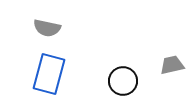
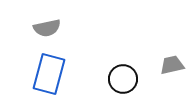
gray semicircle: rotated 24 degrees counterclockwise
black circle: moved 2 px up
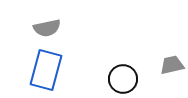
blue rectangle: moved 3 px left, 4 px up
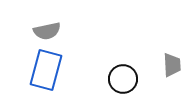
gray semicircle: moved 3 px down
gray trapezoid: rotated 100 degrees clockwise
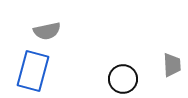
blue rectangle: moved 13 px left, 1 px down
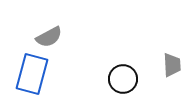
gray semicircle: moved 2 px right, 6 px down; rotated 16 degrees counterclockwise
blue rectangle: moved 1 px left, 3 px down
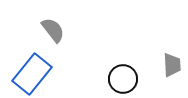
gray semicircle: moved 4 px right, 7 px up; rotated 100 degrees counterclockwise
blue rectangle: rotated 24 degrees clockwise
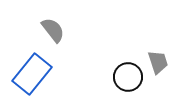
gray trapezoid: moved 14 px left, 3 px up; rotated 15 degrees counterclockwise
black circle: moved 5 px right, 2 px up
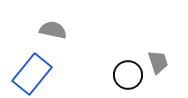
gray semicircle: rotated 40 degrees counterclockwise
black circle: moved 2 px up
